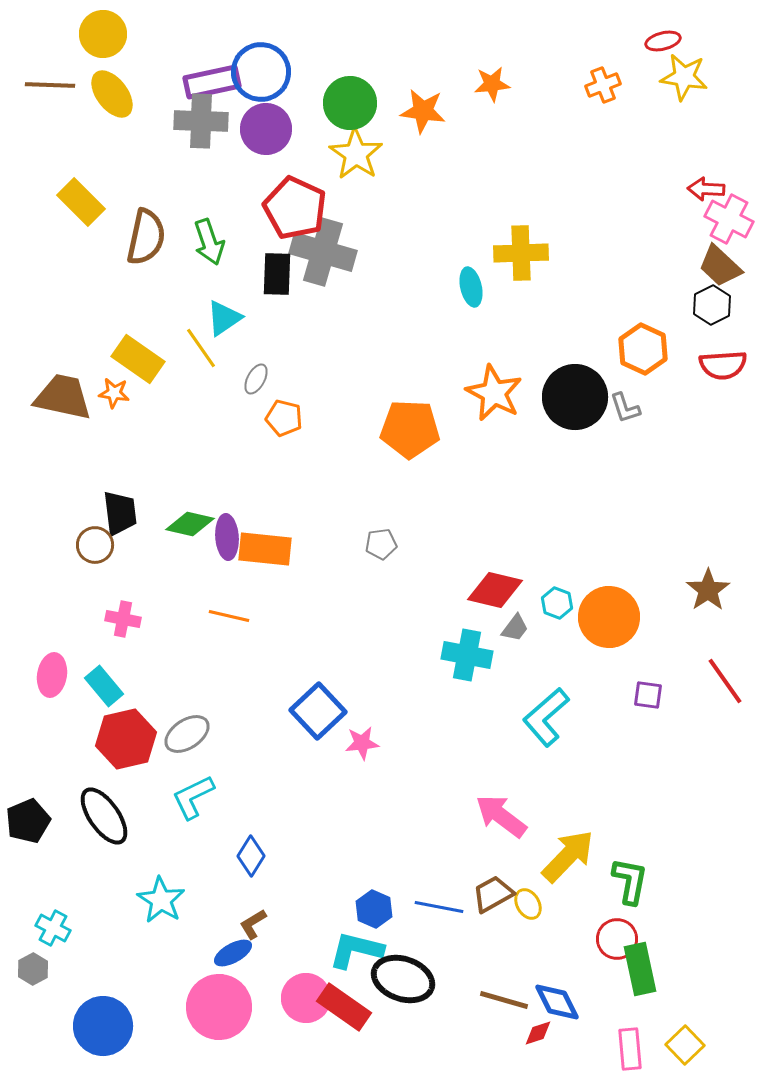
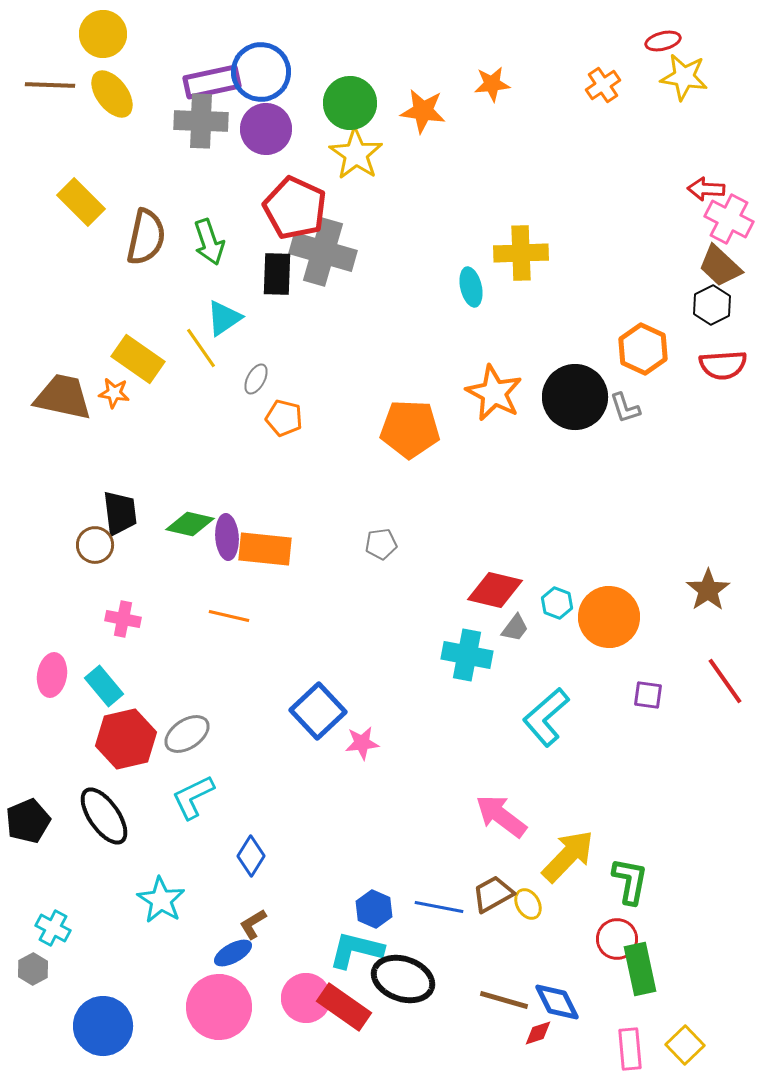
orange cross at (603, 85): rotated 12 degrees counterclockwise
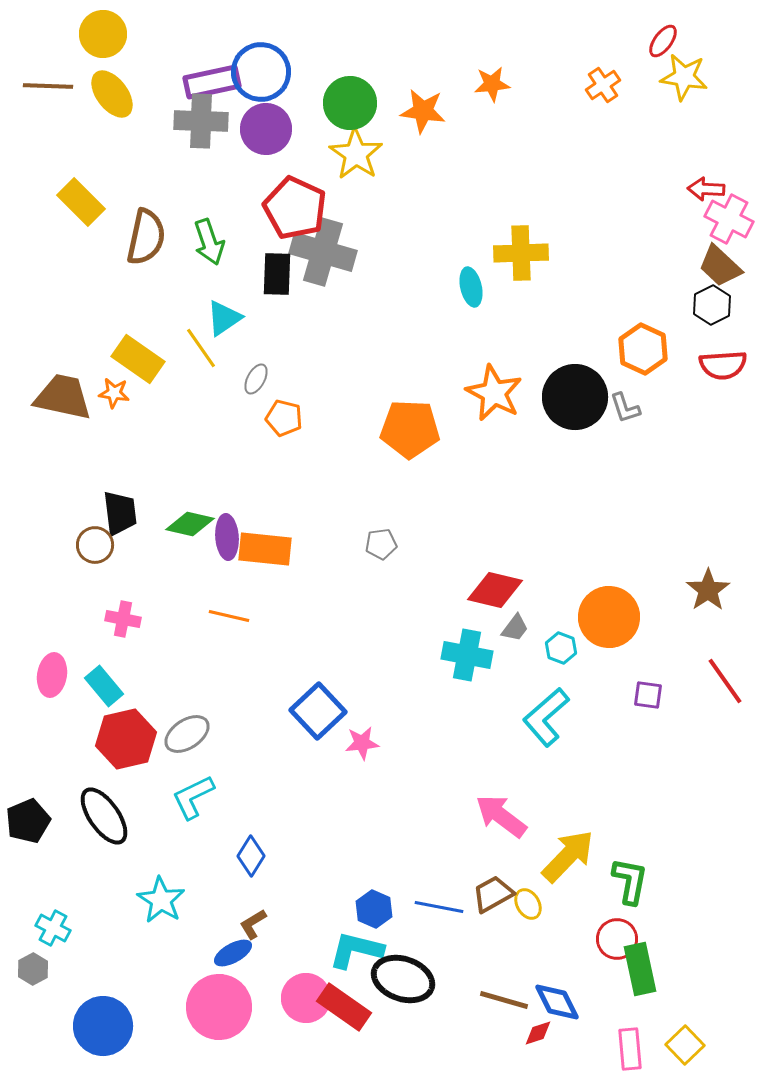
red ellipse at (663, 41): rotated 40 degrees counterclockwise
brown line at (50, 85): moved 2 px left, 1 px down
cyan hexagon at (557, 603): moved 4 px right, 45 px down
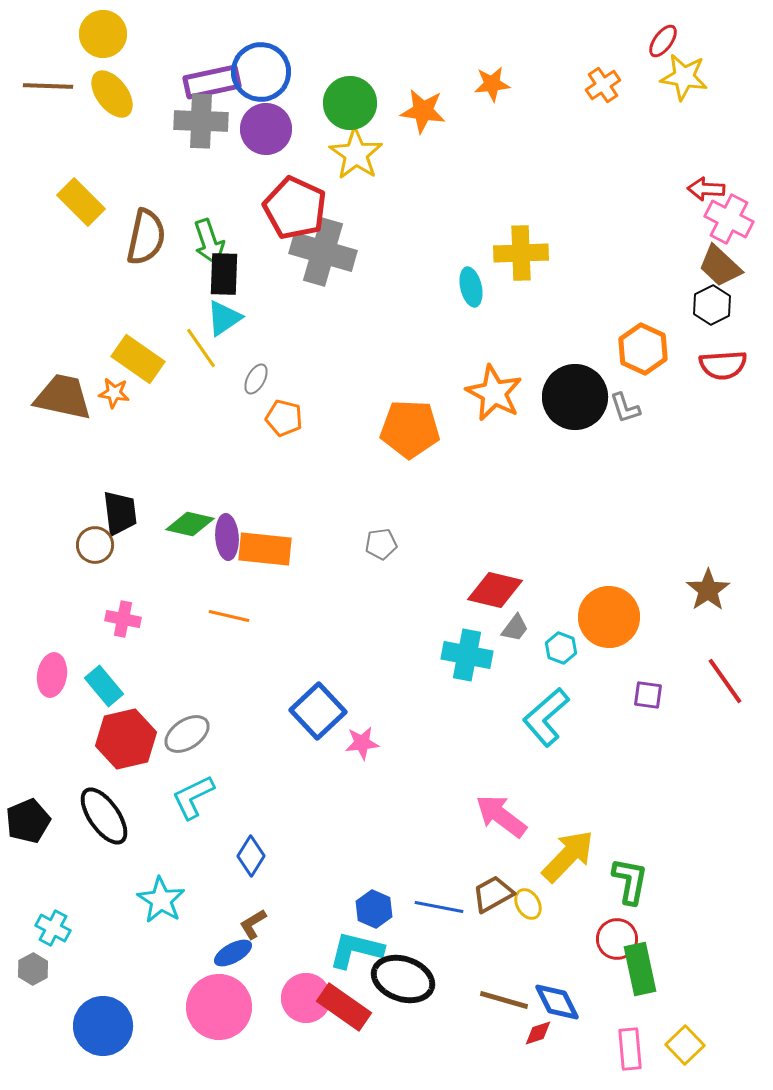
black rectangle at (277, 274): moved 53 px left
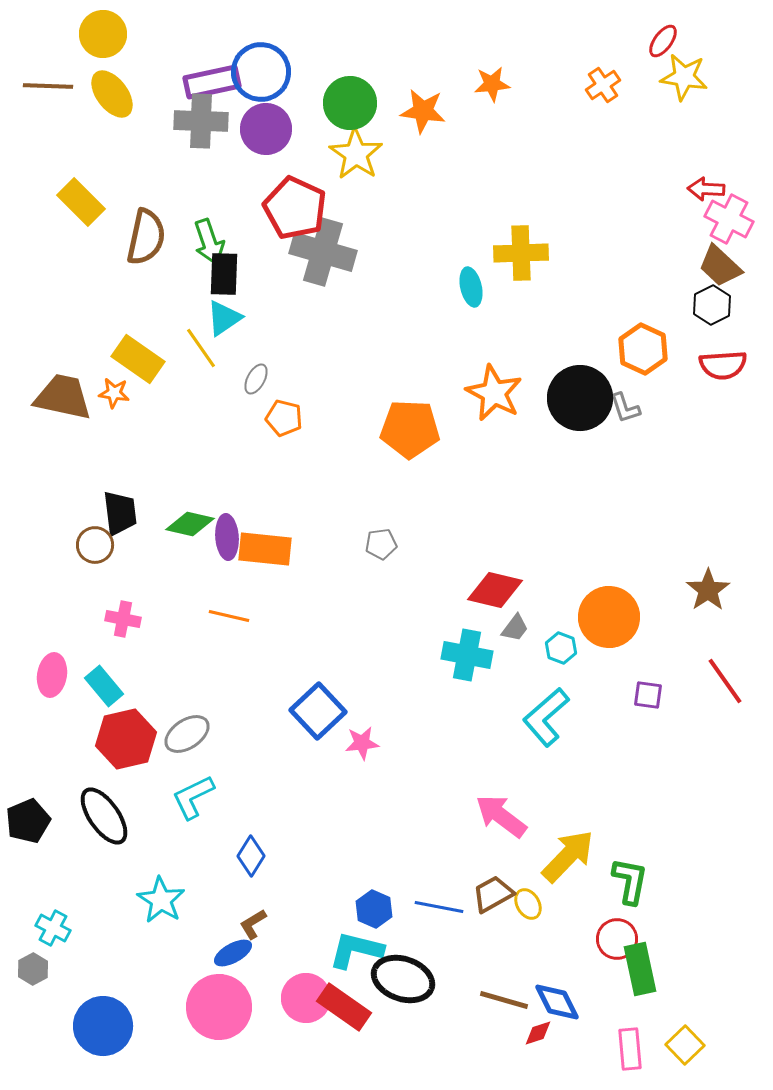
black circle at (575, 397): moved 5 px right, 1 px down
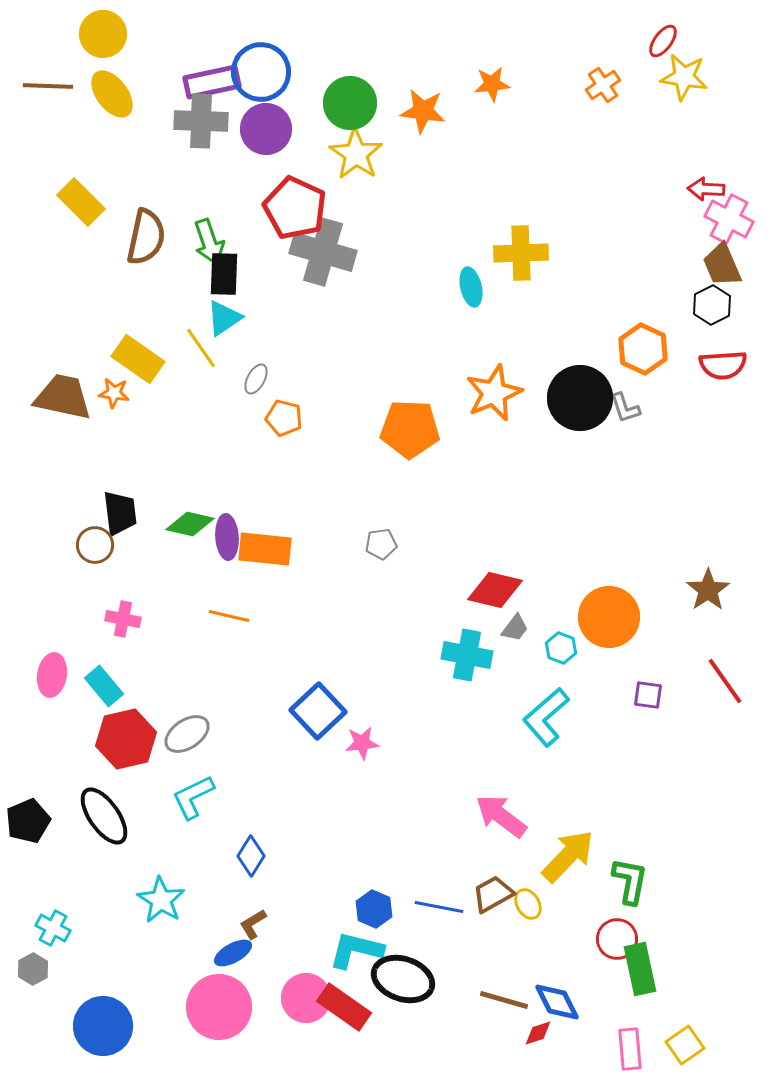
brown trapezoid at (720, 266): moved 2 px right, 1 px up; rotated 24 degrees clockwise
orange star at (494, 393): rotated 22 degrees clockwise
yellow square at (685, 1045): rotated 9 degrees clockwise
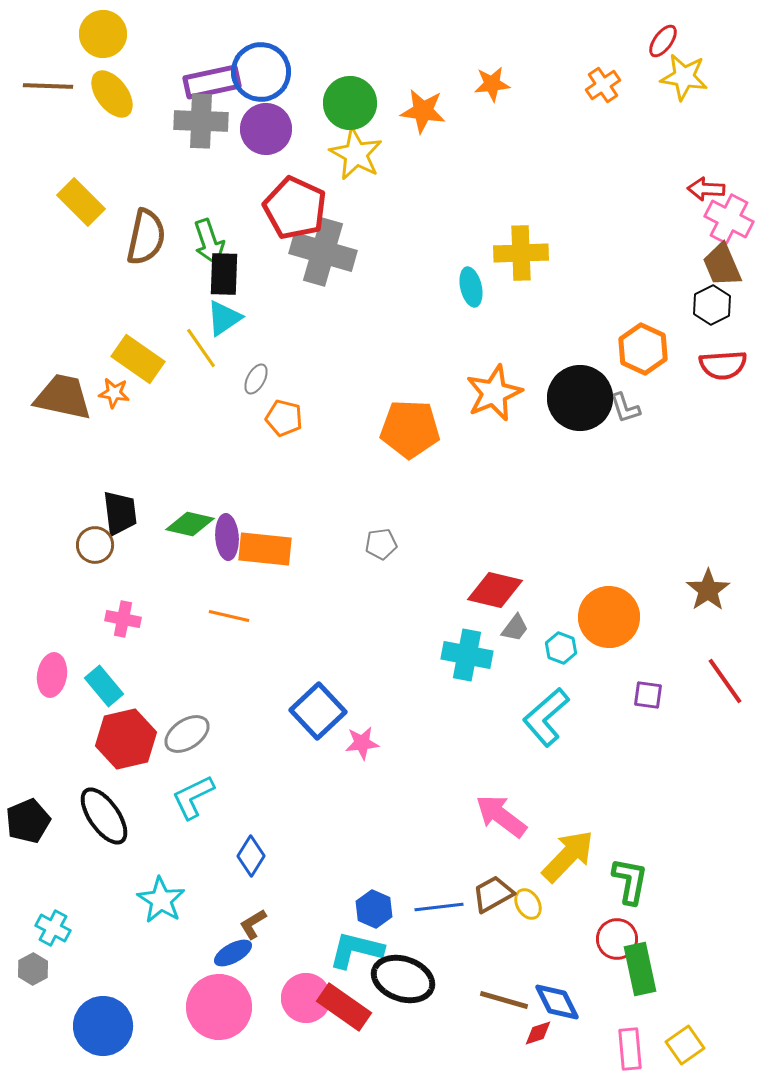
yellow star at (356, 154): rotated 6 degrees counterclockwise
blue line at (439, 907): rotated 18 degrees counterclockwise
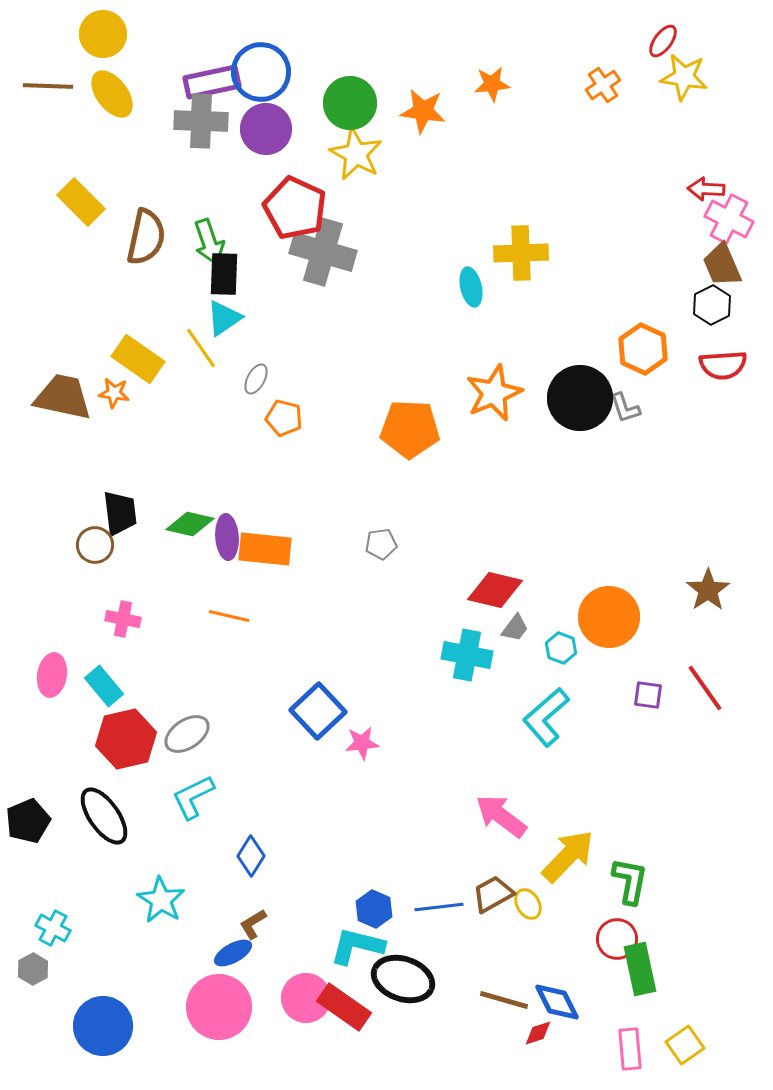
red line at (725, 681): moved 20 px left, 7 px down
cyan L-shape at (356, 950): moved 1 px right, 4 px up
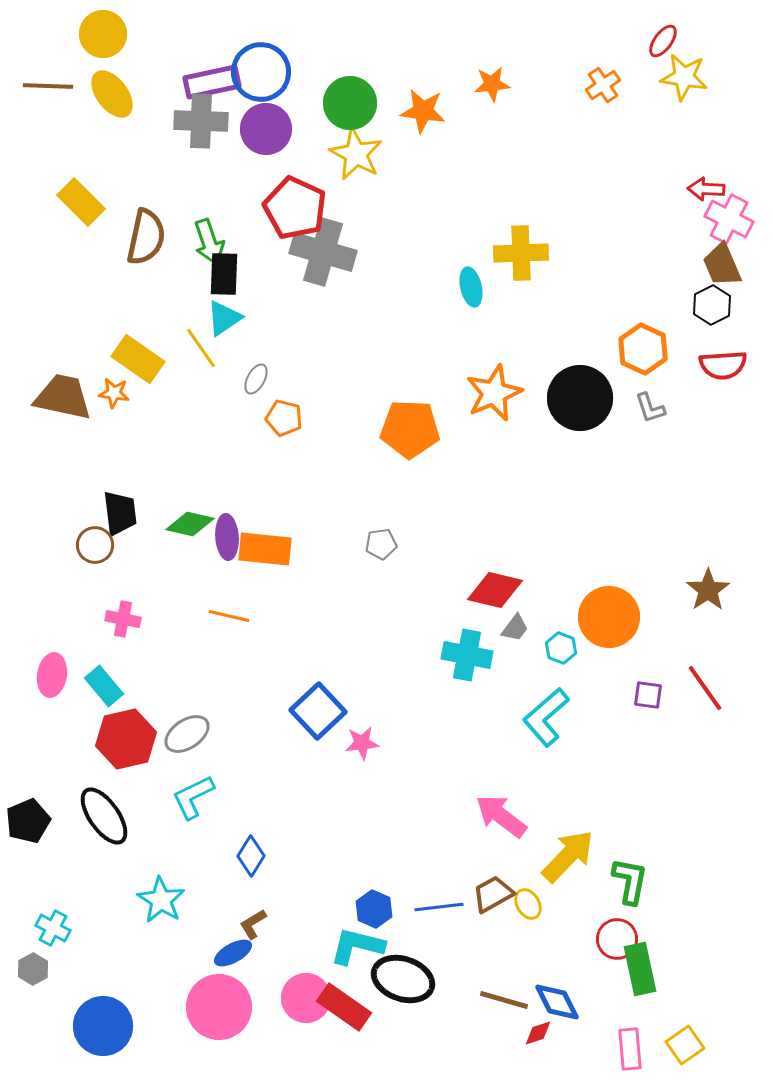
gray L-shape at (625, 408): moved 25 px right
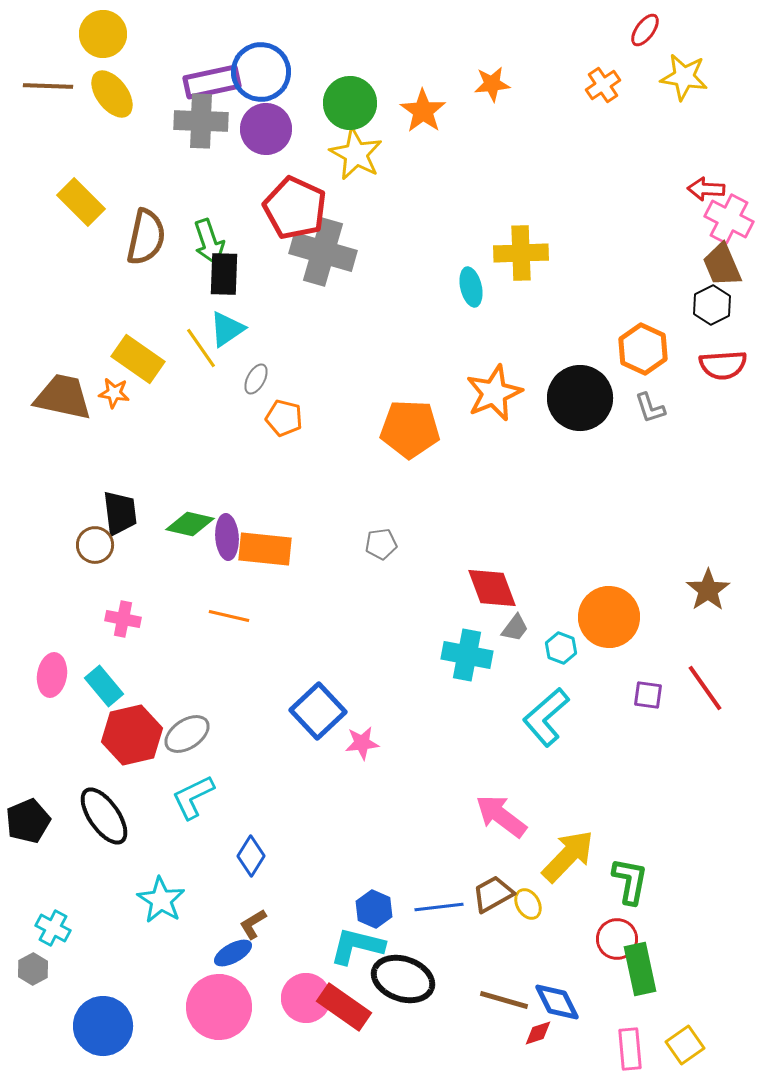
red ellipse at (663, 41): moved 18 px left, 11 px up
orange star at (423, 111): rotated 27 degrees clockwise
cyan triangle at (224, 318): moved 3 px right, 11 px down
red diamond at (495, 590): moved 3 px left, 2 px up; rotated 56 degrees clockwise
red hexagon at (126, 739): moved 6 px right, 4 px up
